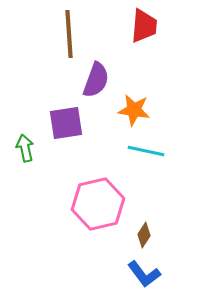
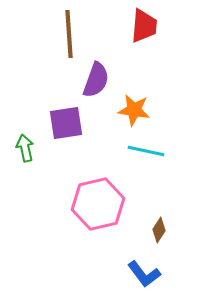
brown diamond: moved 15 px right, 5 px up
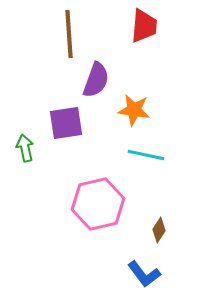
cyan line: moved 4 px down
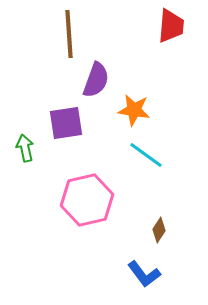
red trapezoid: moved 27 px right
cyan line: rotated 24 degrees clockwise
pink hexagon: moved 11 px left, 4 px up
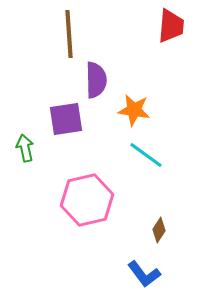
purple semicircle: rotated 21 degrees counterclockwise
purple square: moved 4 px up
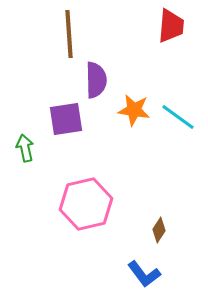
cyan line: moved 32 px right, 38 px up
pink hexagon: moved 1 px left, 4 px down
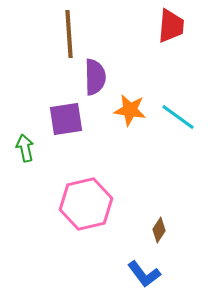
purple semicircle: moved 1 px left, 3 px up
orange star: moved 4 px left
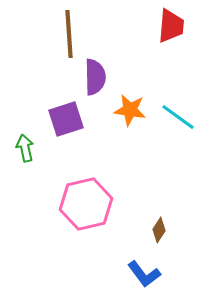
purple square: rotated 9 degrees counterclockwise
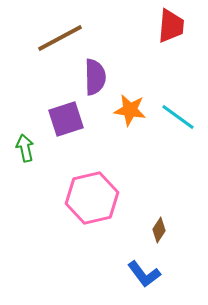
brown line: moved 9 px left, 4 px down; rotated 66 degrees clockwise
pink hexagon: moved 6 px right, 6 px up
